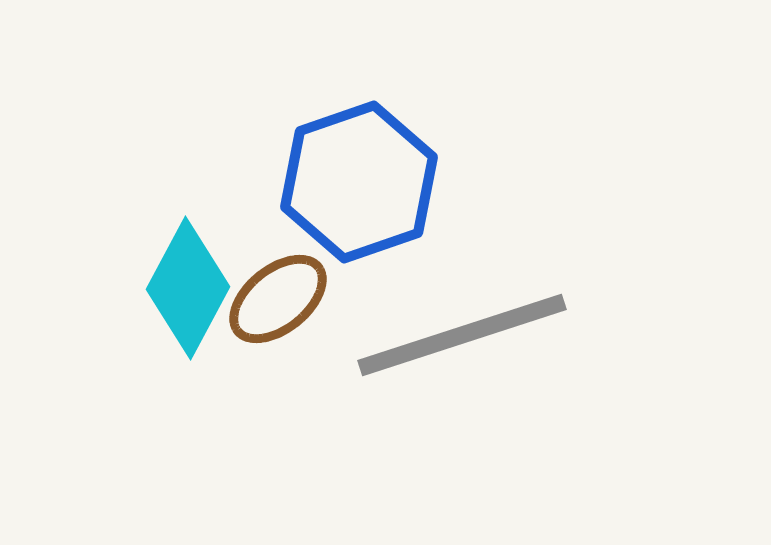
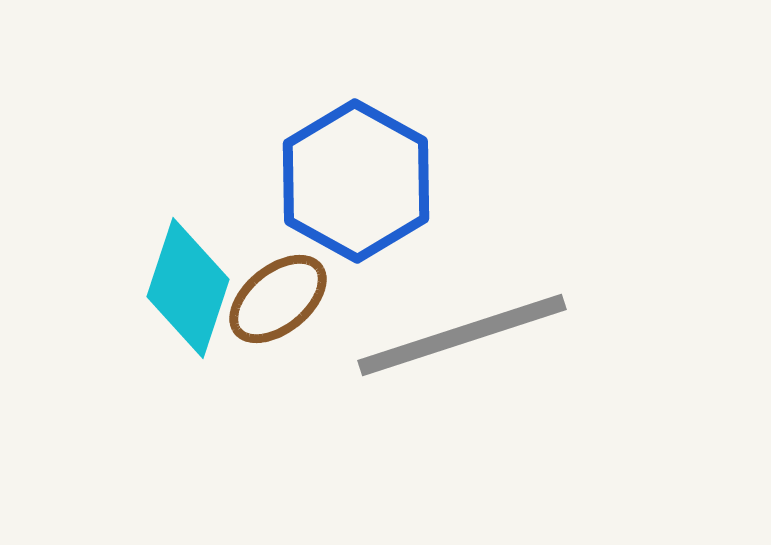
blue hexagon: moved 3 px left, 1 px up; rotated 12 degrees counterclockwise
cyan diamond: rotated 10 degrees counterclockwise
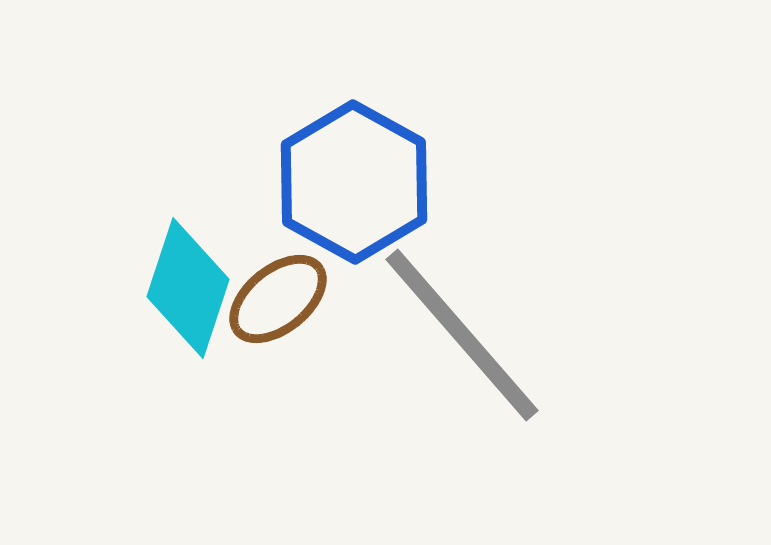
blue hexagon: moved 2 px left, 1 px down
gray line: rotated 67 degrees clockwise
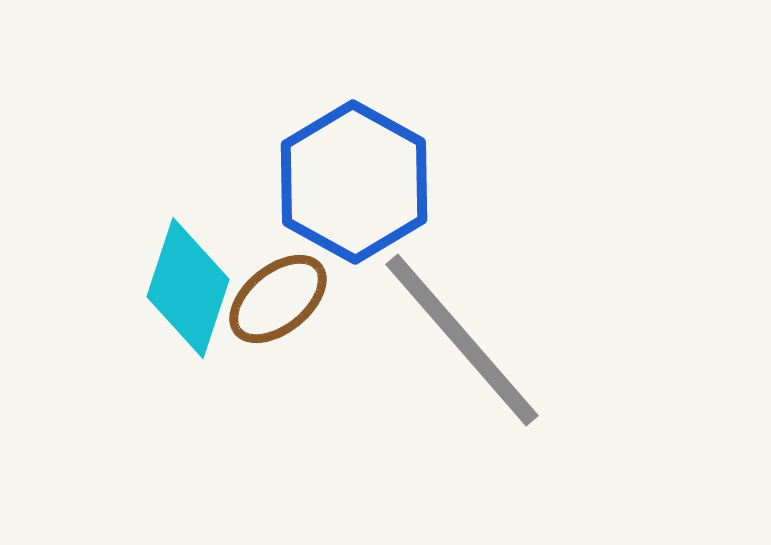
gray line: moved 5 px down
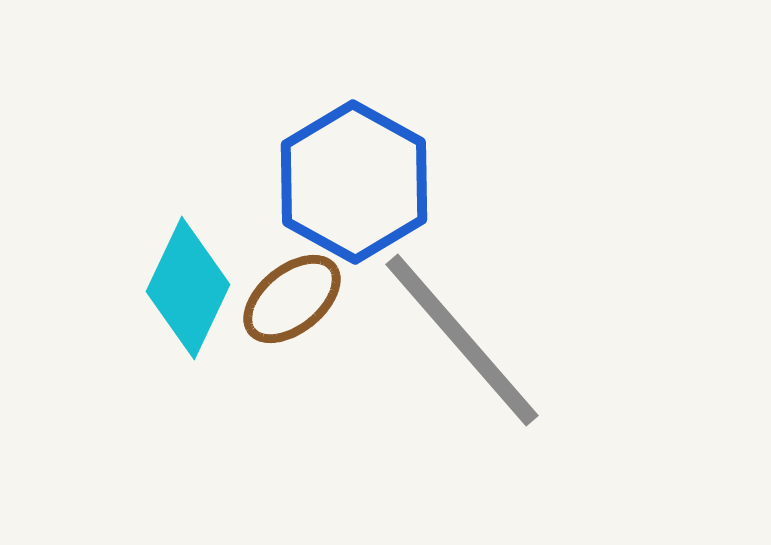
cyan diamond: rotated 7 degrees clockwise
brown ellipse: moved 14 px right
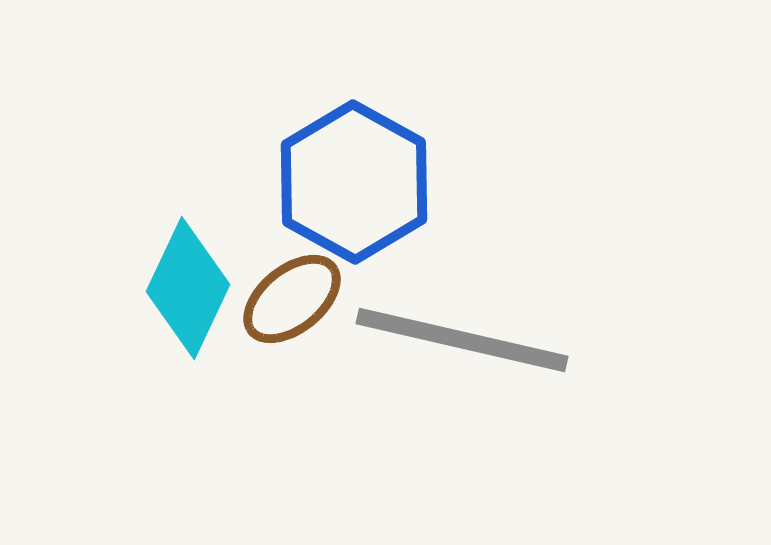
gray line: rotated 36 degrees counterclockwise
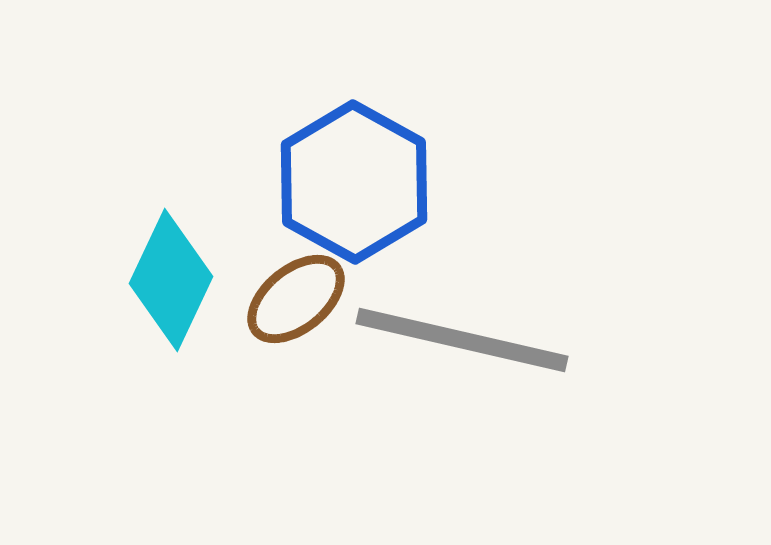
cyan diamond: moved 17 px left, 8 px up
brown ellipse: moved 4 px right
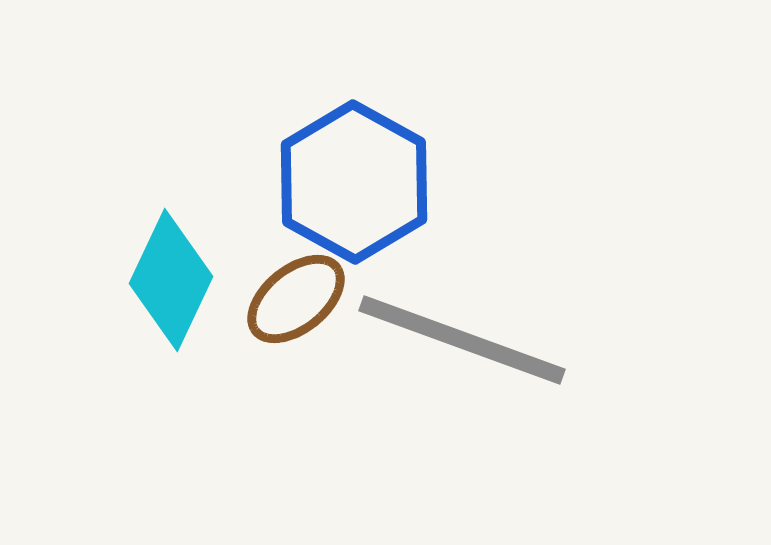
gray line: rotated 7 degrees clockwise
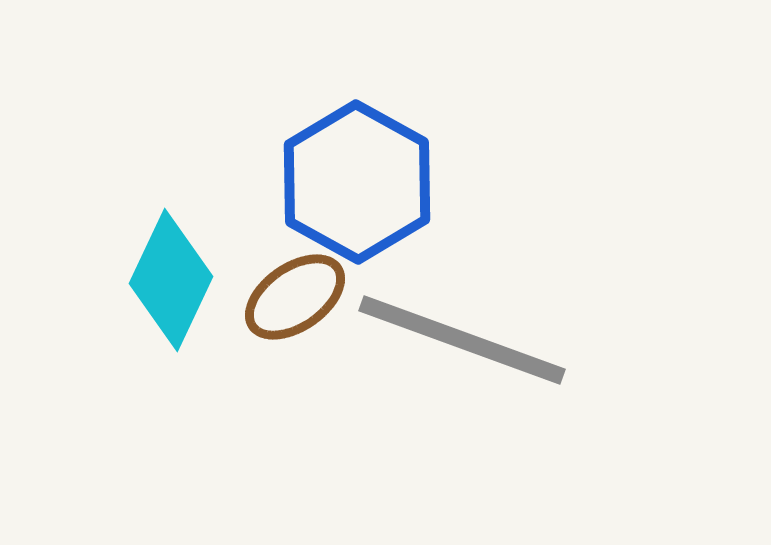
blue hexagon: moved 3 px right
brown ellipse: moved 1 px left, 2 px up; rotated 4 degrees clockwise
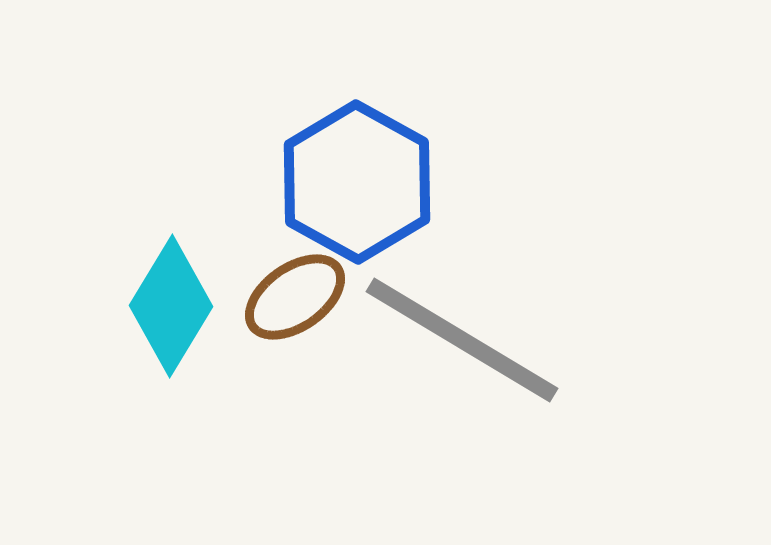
cyan diamond: moved 26 px down; rotated 6 degrees clockwise
gray line: rotated 11 degrees clockwise
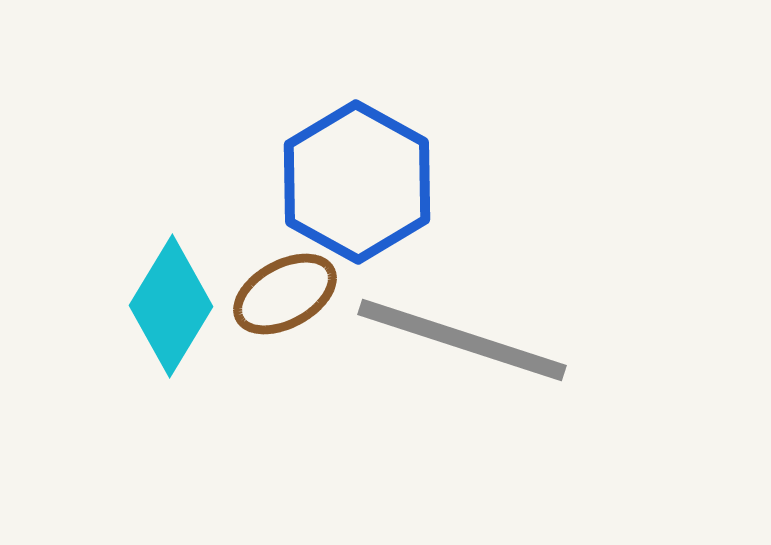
brown ellipse: moved 10 px left, 3 px up; rotated 6 degrees clockwise
gray line: rotated 13 degrees counterclockwise
